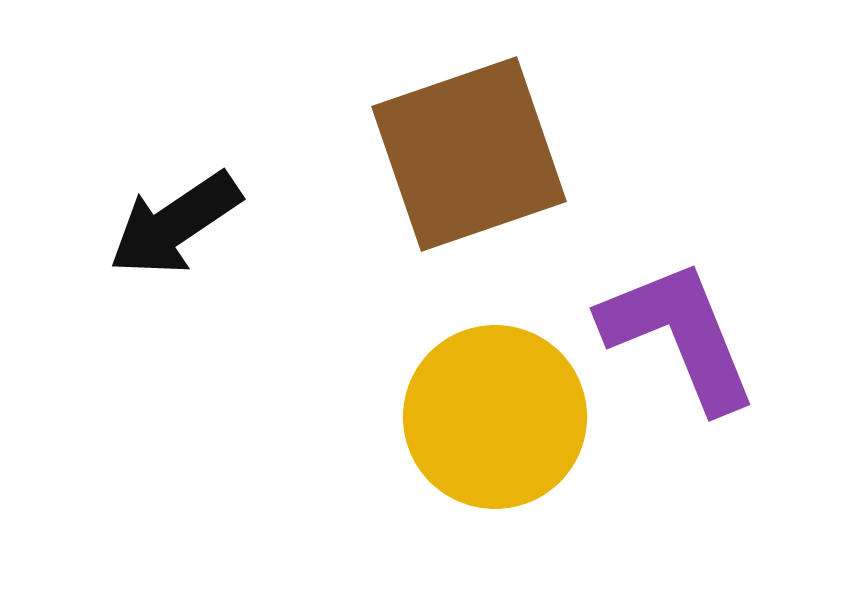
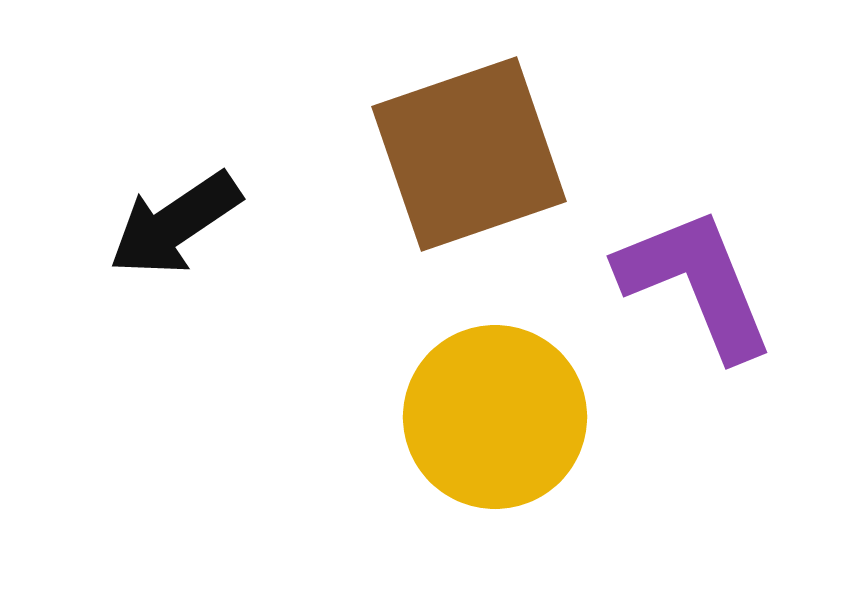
purple L-shape: moved 17 px right, 52 px up
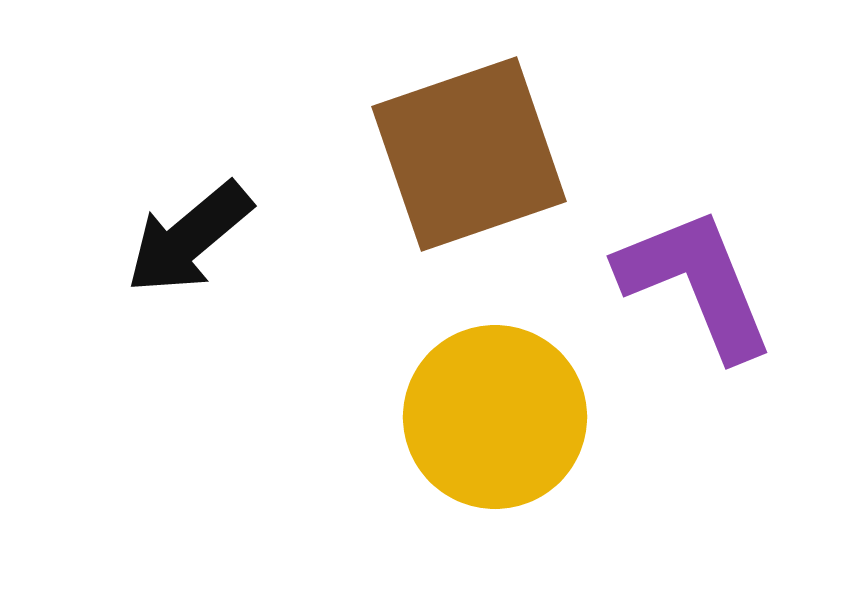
black arrow: moved 14 px right, 14 px down; rotated 6 degrees counterclockwise
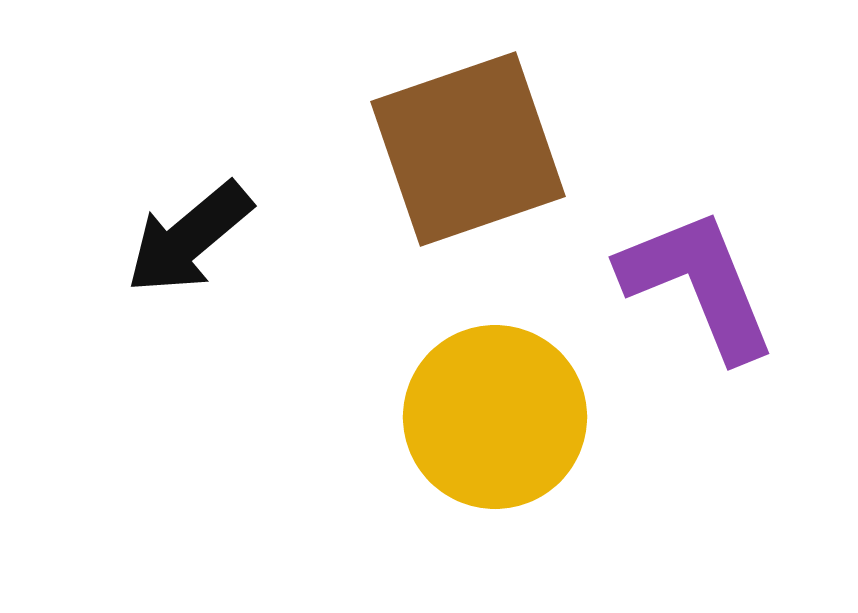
brown square: moved 1 px left, 5 px up
purple L-shape: moved 2 px right, 1 px down
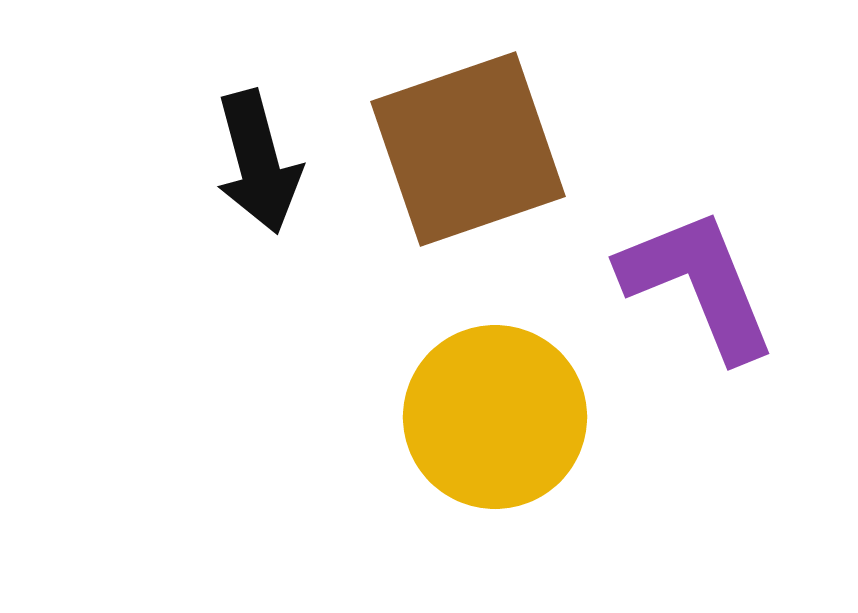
black arrow: moved 69 px right, 76 px up; rotated 65 degrees counterclockwise
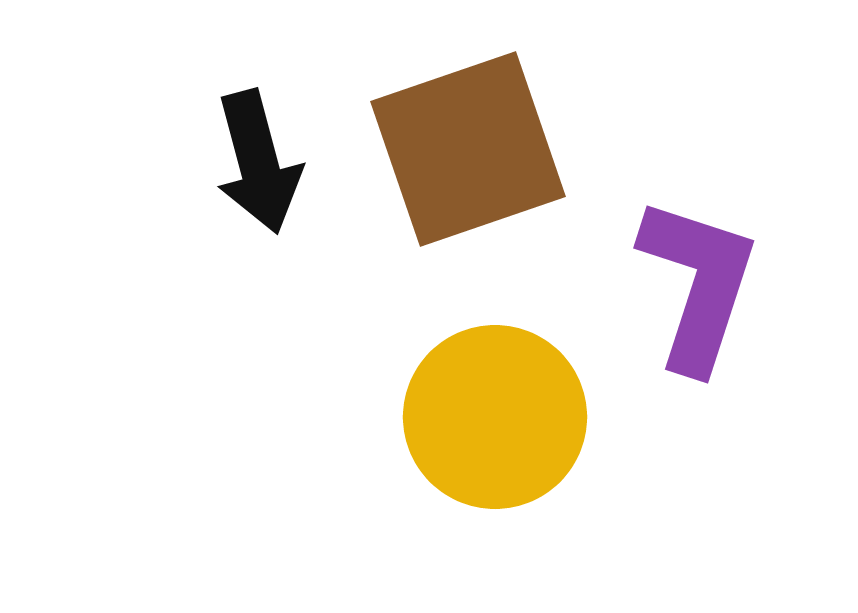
purple L-shape: rotated 40 degrees clockwise
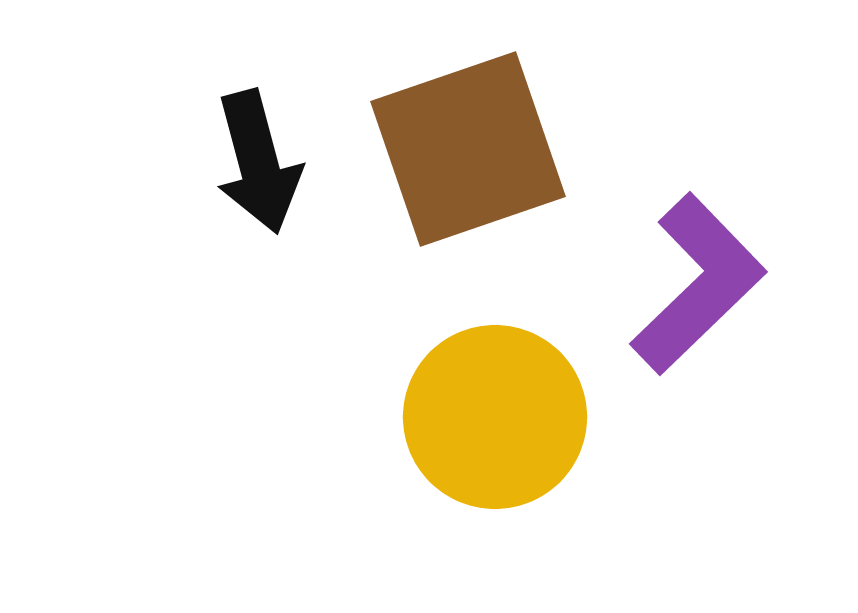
purple L-shape: rotated 28 degrees clockwise
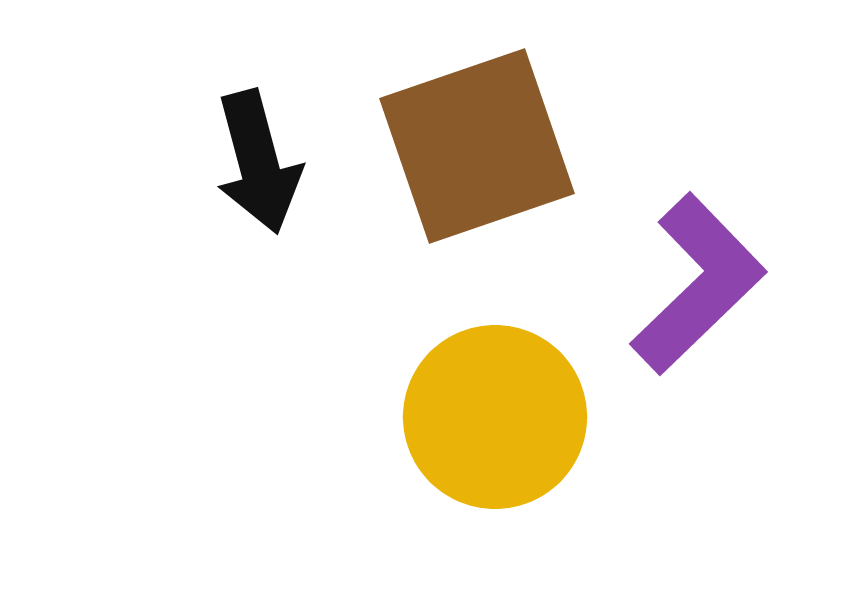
brown square: moved 9 px right, 3 px up
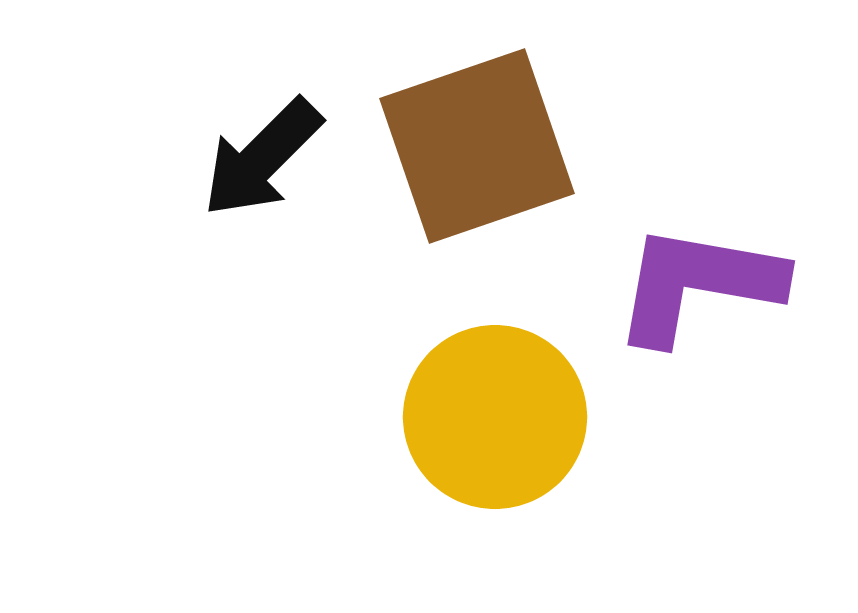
black arrow: moved 4 px right, 4 px up; rotated 60 degrees clockwise
purple L-shape: rotated 126 degrees counterclockwise
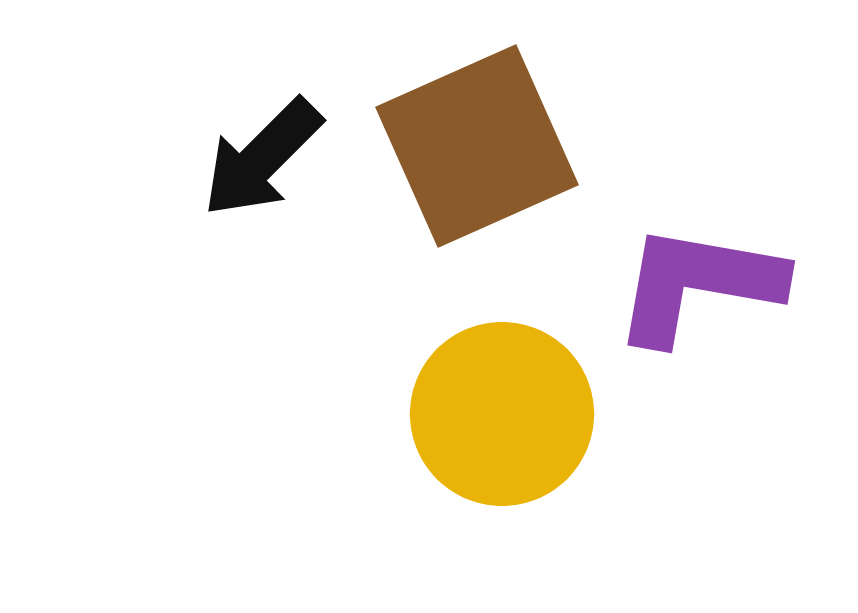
brown square: rotated 5 degrees counterclockwise
yellow circle: moved 7 px right, 3 px up
